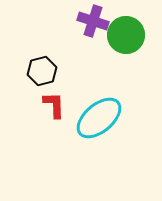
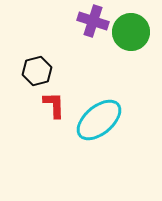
green circle: moved 5 px right, 3 px up
black hexagon: moved 5 px left
cyan ellipse: moved 2 px down
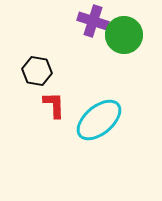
green circle: moved 7 px left, 3 px down
black hexagon: rotated 24 degrees clockwise
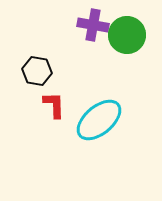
purple cross: moved 4 px down; rotated 8 degrees counterclockwise
green circle: moved 3 px right
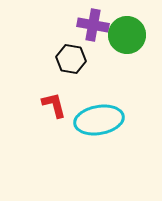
black hexagon: moved 34 px right, 12 px up
red L-shape: rotated 12 degrees counterclockwise
cyan ellipse: rotated 30 degrees clockwise
